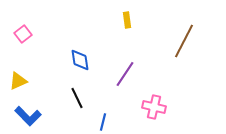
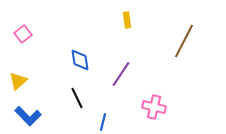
purple line: moved 4 px left
yellow triangle: rotated 18 degrees counterclockwise
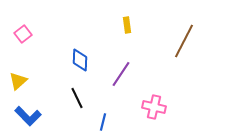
yellow rectangle: moved 5 px down
blue diamond: rotated 10 degrees clockwise
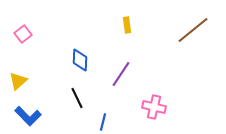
brown line: moved 9 px right, 11 px up; rotated 24 degrees clockwise
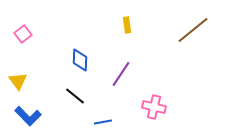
yellow triangle: rotated 24 degrees counterclockwise
black line: moved 2 px left, 2 px up; rotated 25 degrees counterclockwise
blue line: rotated 66 degrees clockwise
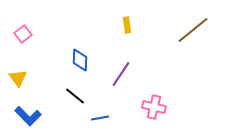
yellow triangle: moved 3 px up
blue line: moved 3 px left, 4 px up
